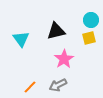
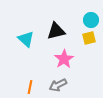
cyan triangle: moved 5 px right; rotated 12 degrees counterclockwise
orange line: rotated 32 degrees counterclockwise
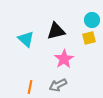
cyan circle: moved 1 px right
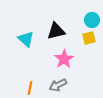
orange line: moved 1 px down
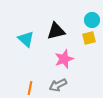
pink star: rotated 12 degrees clockwise
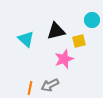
yellow square: moved 10 px left, 3 px down
gray arrow: moved 8 px left
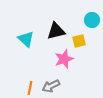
gray arrow: moved 1 px right, 1 px down
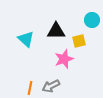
black triangle: rotated 12 degrees clockwise
